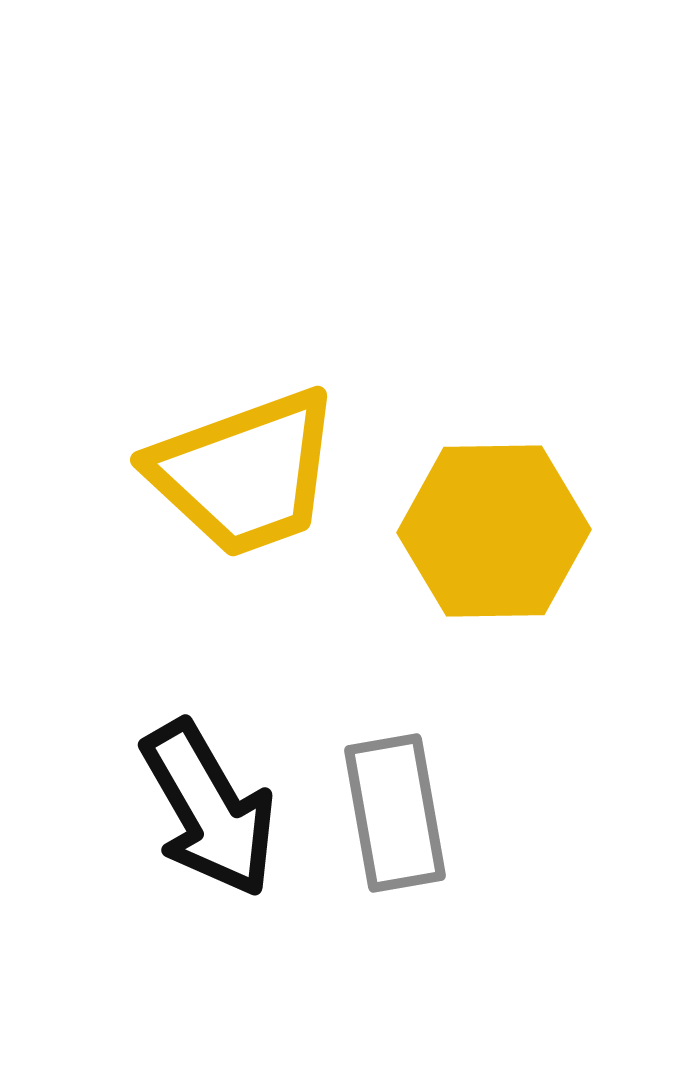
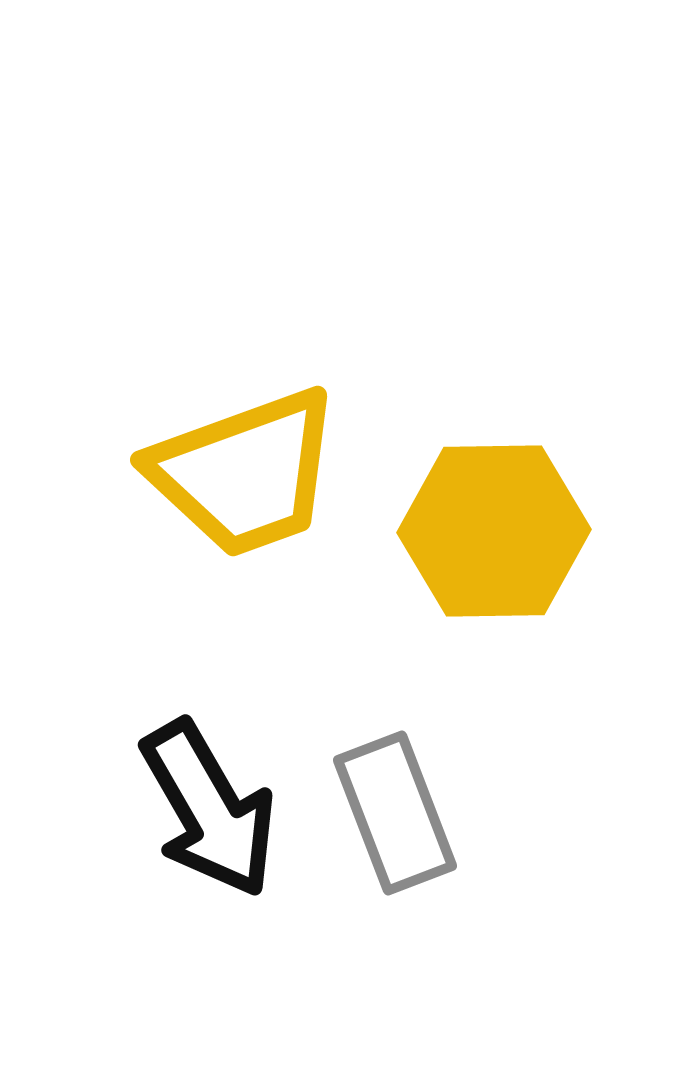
gray rectangle: rotated 11 degrees counterclockwise
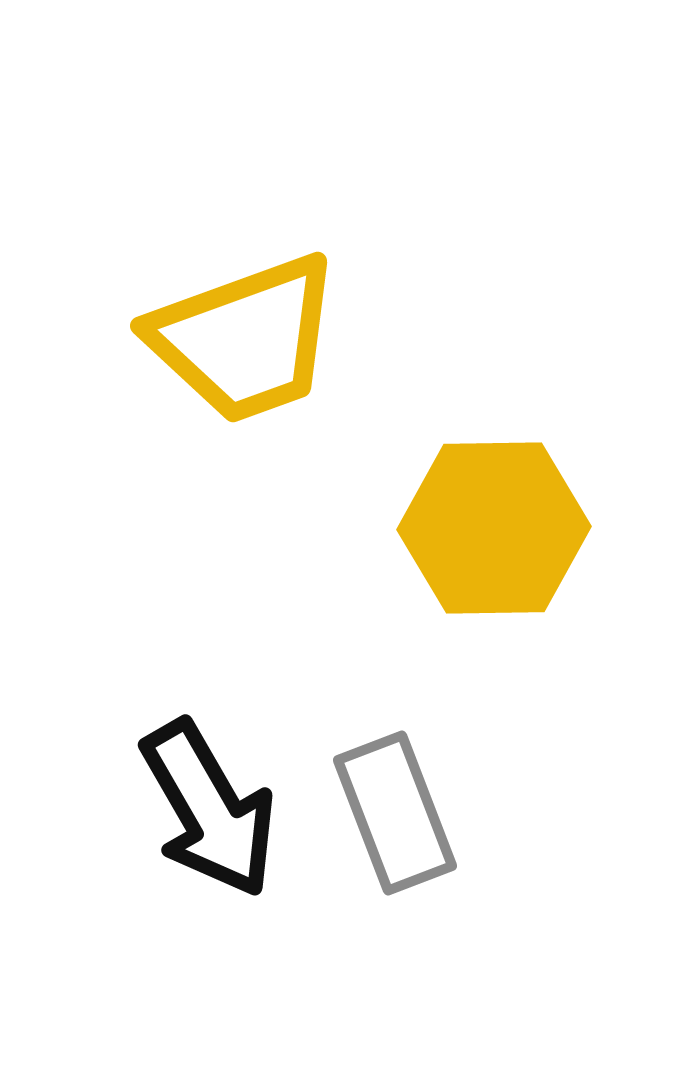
yellow trapezoid: moved 134 px up
yellow hexagon: moved 3 px up
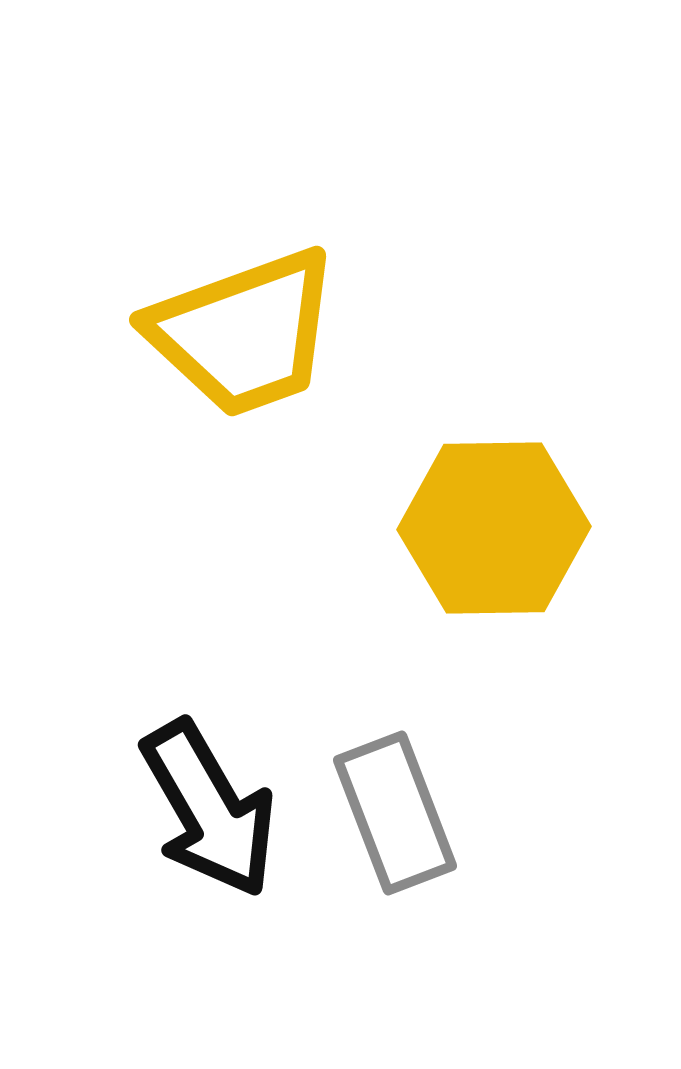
yellow trapezoid: moved 1 px left, 6 px up
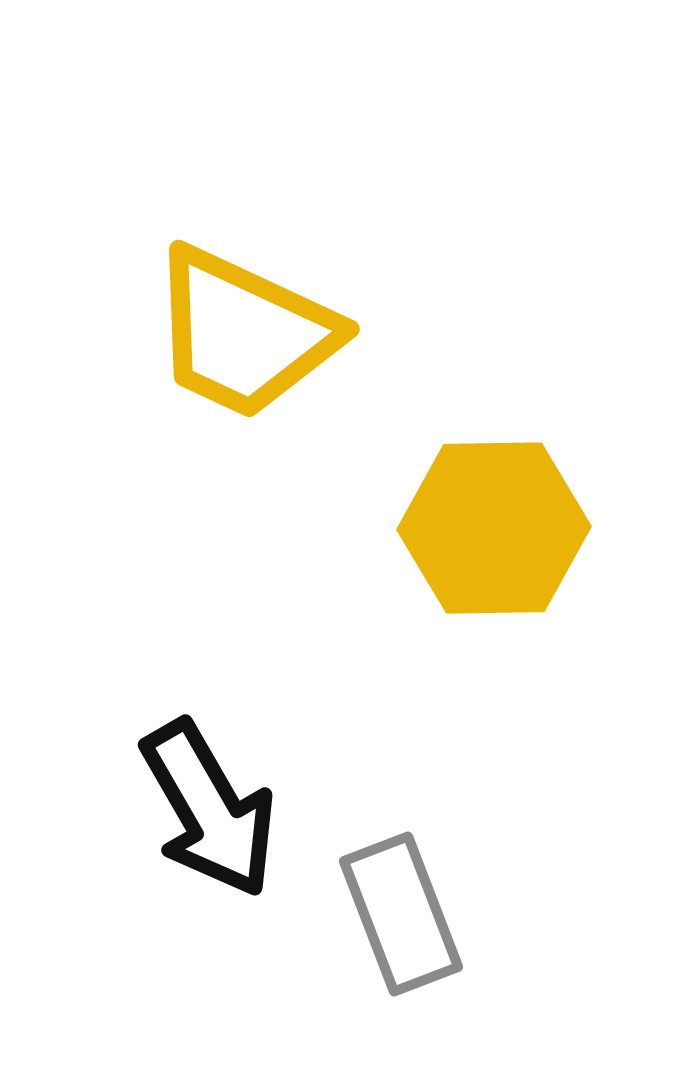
yellow trapezoid: rotated 45 degrees clockwise
gray rectangle: moved 6 px right, 101 px down
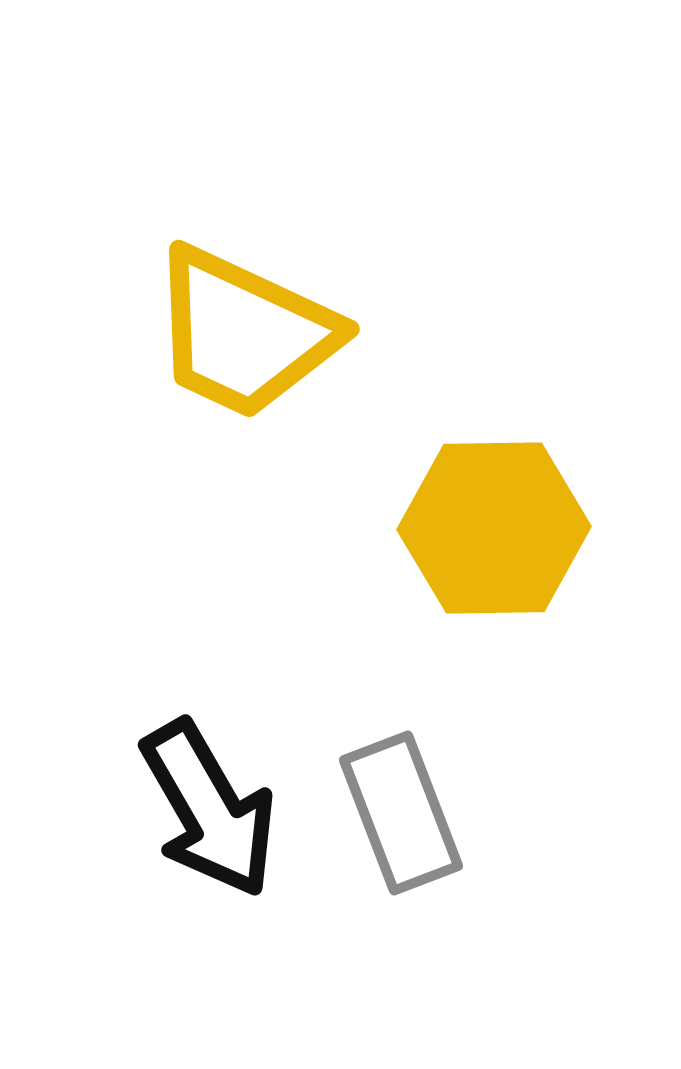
gray rectangle: moved 101 px up
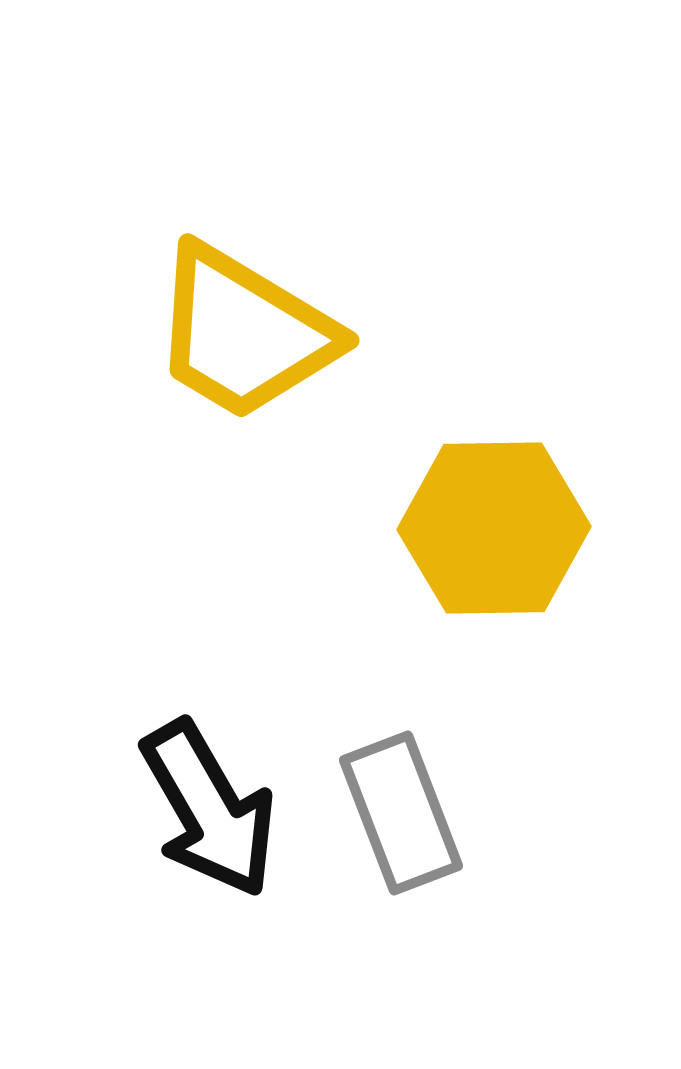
yellow trapezoid: rotated 6 degrees clockwise
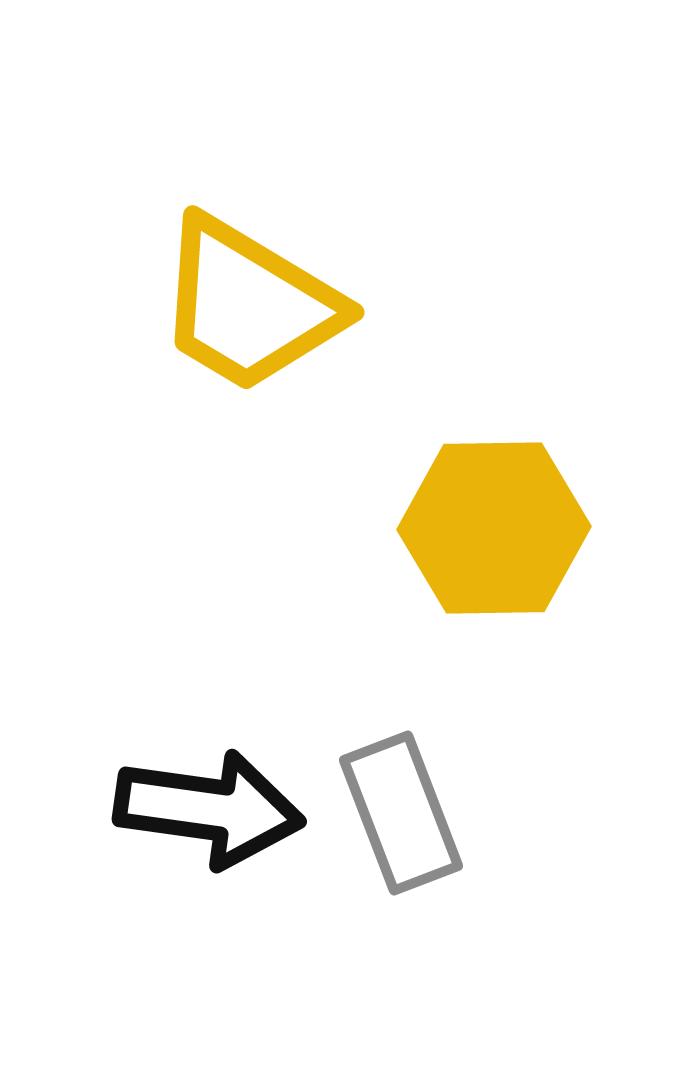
yellow trapezoid: moved 5 px right, 28 px up
black arrow: rotated 52 degrees counterclockwise
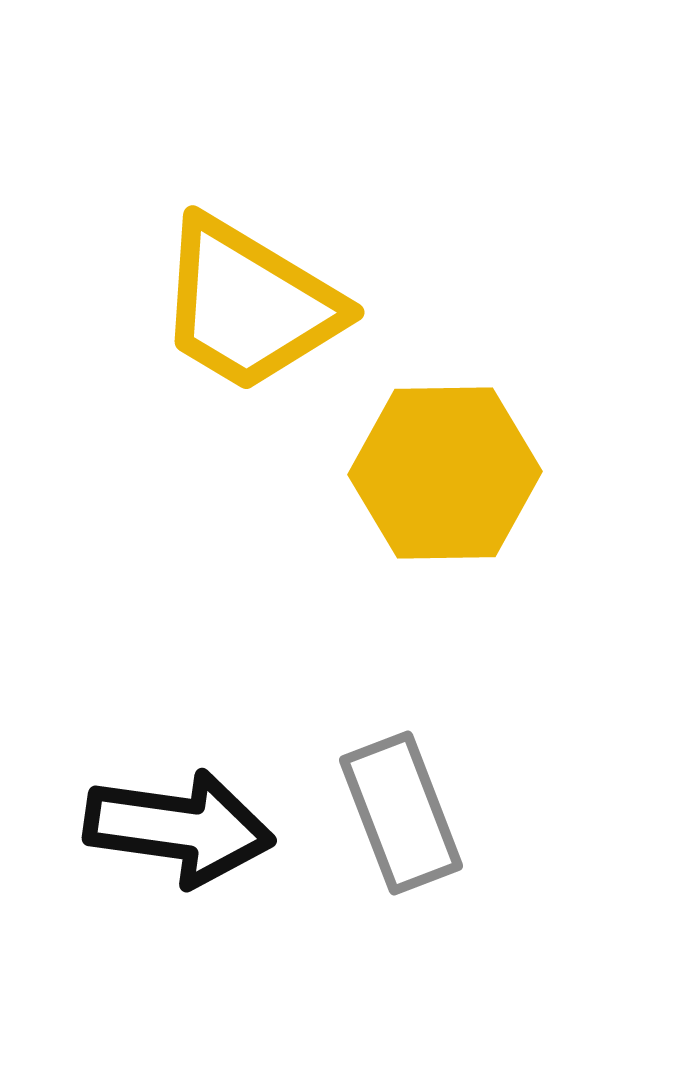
yellow hexagon: moved 49 px left, 55 px up
black arrow: moved 30 px left, 19 px down
